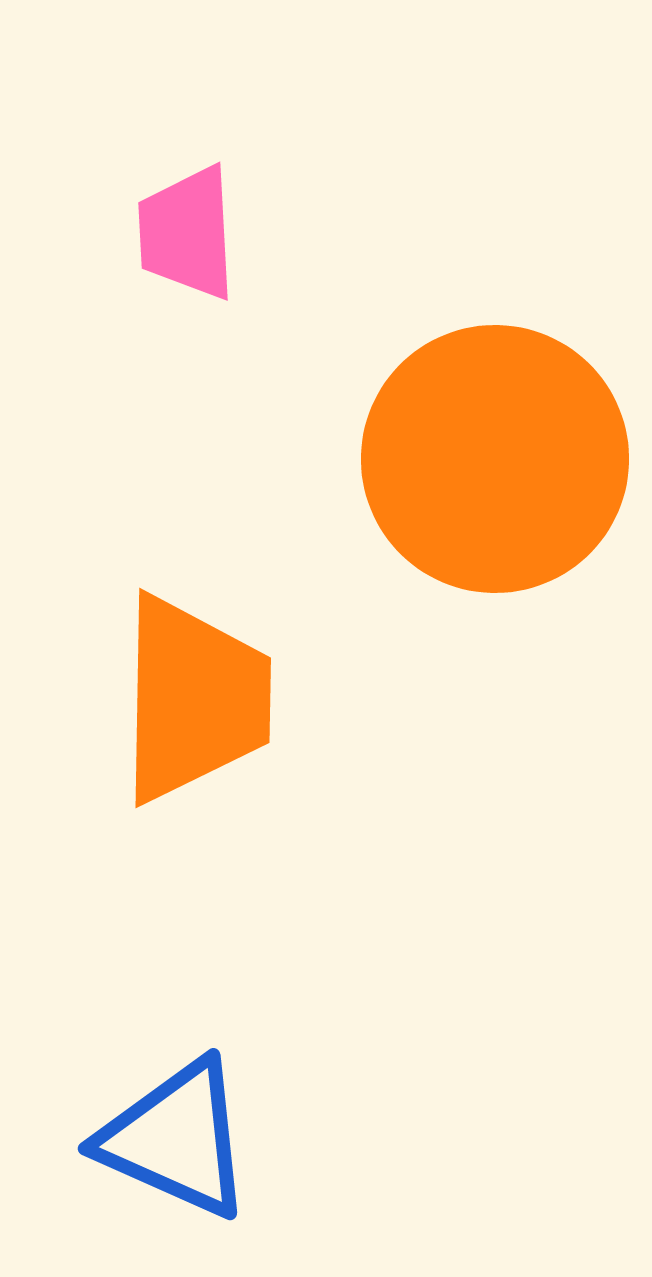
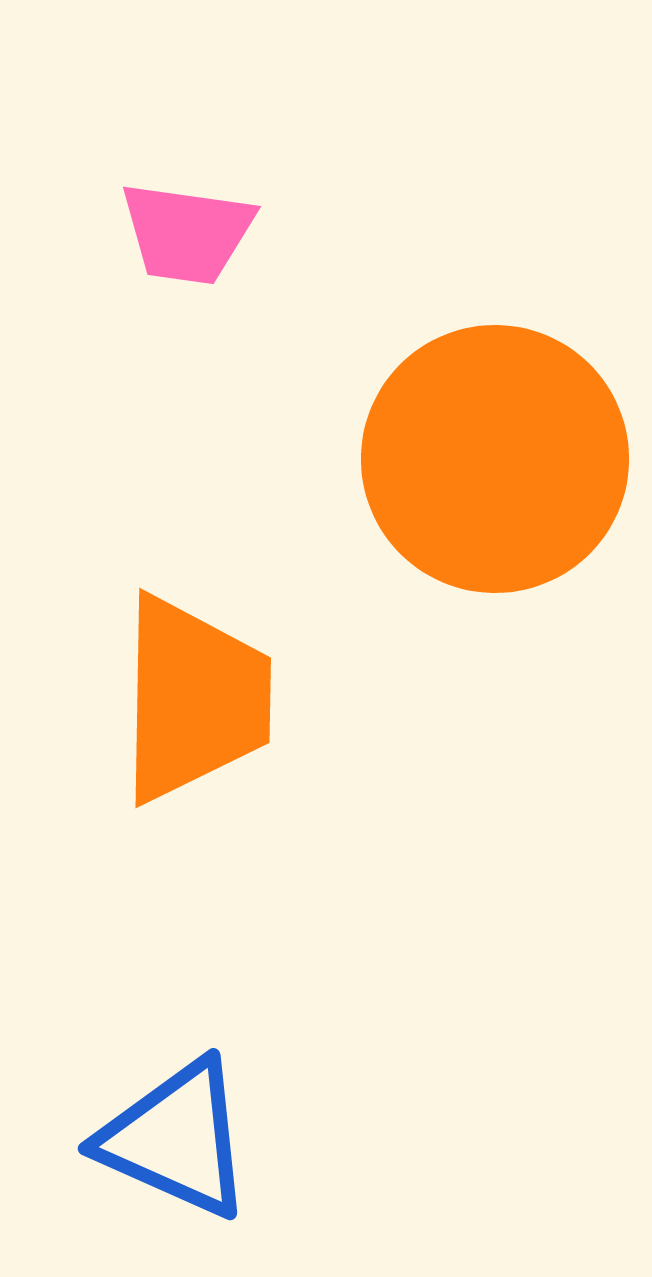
pink trapezoid: rotated 79 degrees counterclockwise
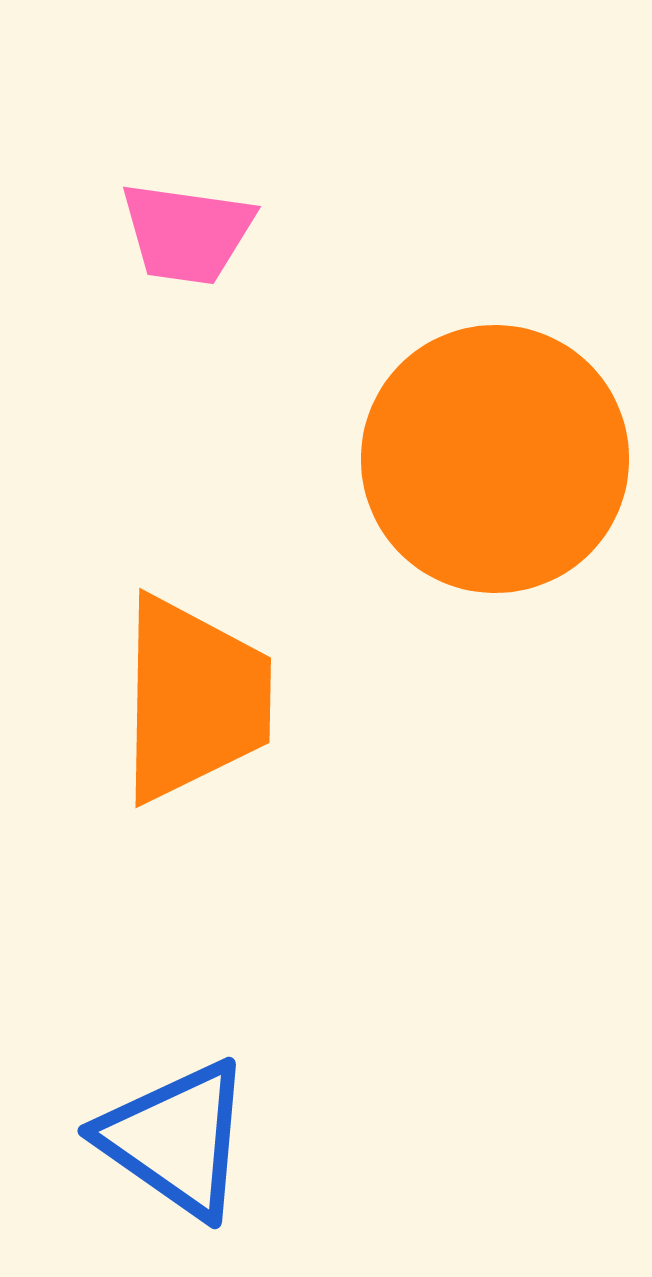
blue triangle: rotated 11 degrees clockwise
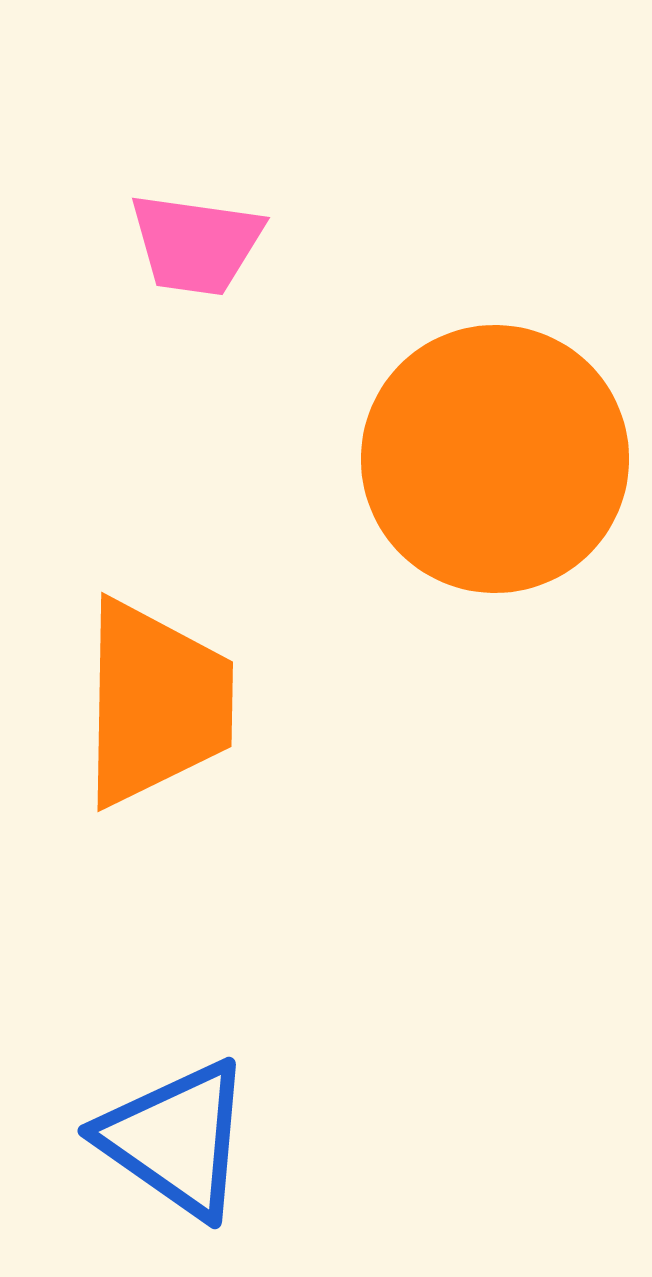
pink trapezoid: moved 9 px right, 11 px down
orange trapezoid: moved 38 px left, 4 px down
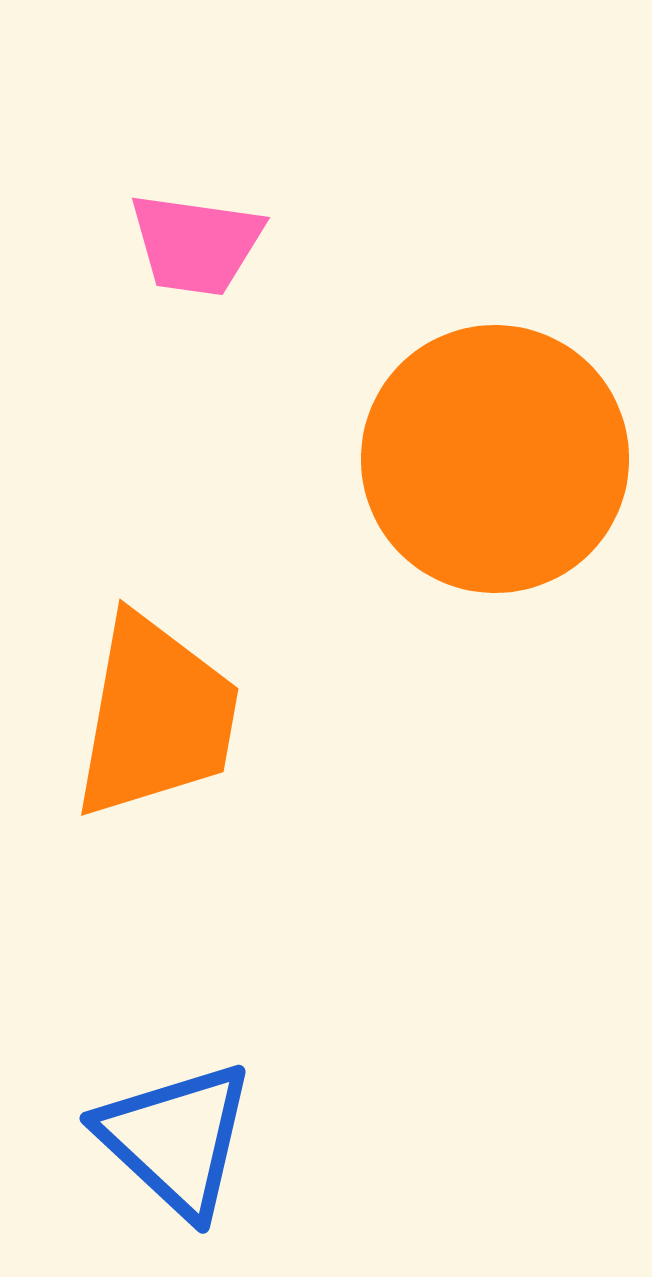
orange trapezoid: moved 14 px down; rotated 9 degrees clockwise
blue triangle: rotated 8 degrees clockwise
